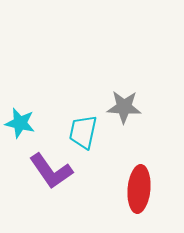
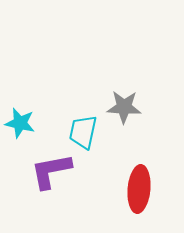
purple L-shape: rotated 114 degrees clockwise
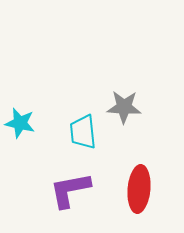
cyan trapezoid: rotated 18 degrees counterclockwise
purple L-shape: moved 19 px right, 19 px down
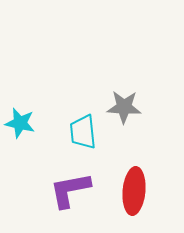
red ellipse: moved 5 px left, 2 px down
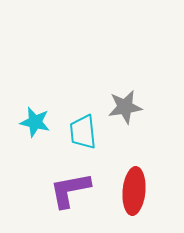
gray star: moved 1 px right; rotated 12 degrees counterclockwise
cyan star: moved 15 px right, 1 px up
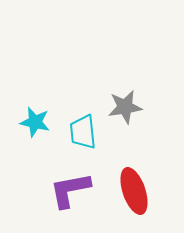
red ellipse: rotated 24 degrees counterclockwise
